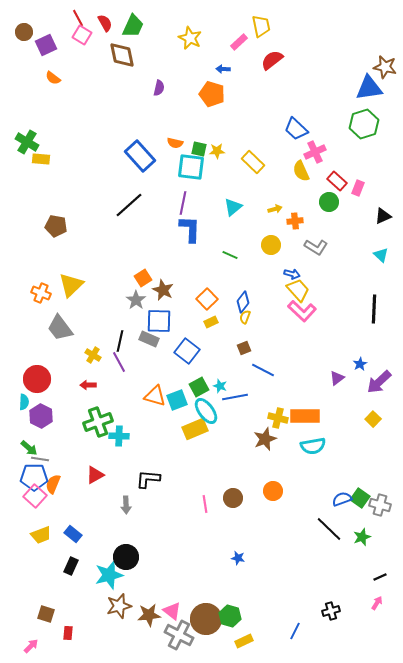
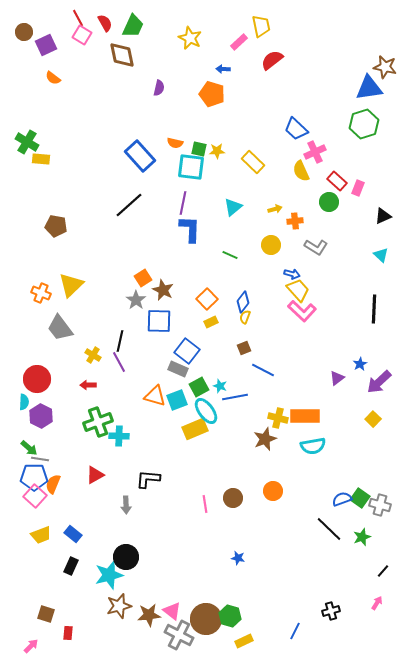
gray rectangle at (149, 339): moved 29 px right, 30 px down
black line at (380, 577): moved 3 px right, 6 px up; rotated 24 degrees counterclockwise
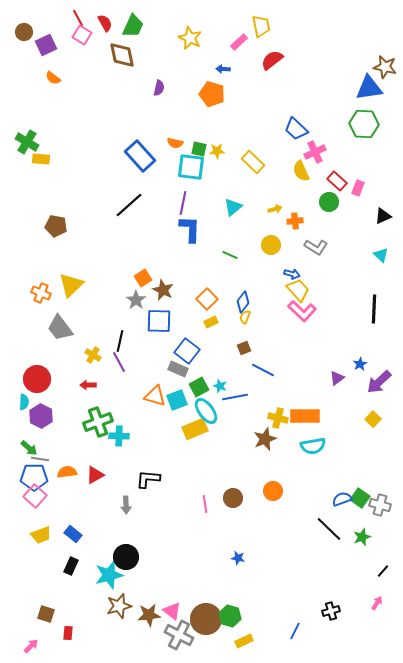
green hexagon at (364, 124): rotated 20 degrees clockwise
orange semicircle at (53, 484): moved 14 px right, 12 px up; rotated 60 degrees clockwise
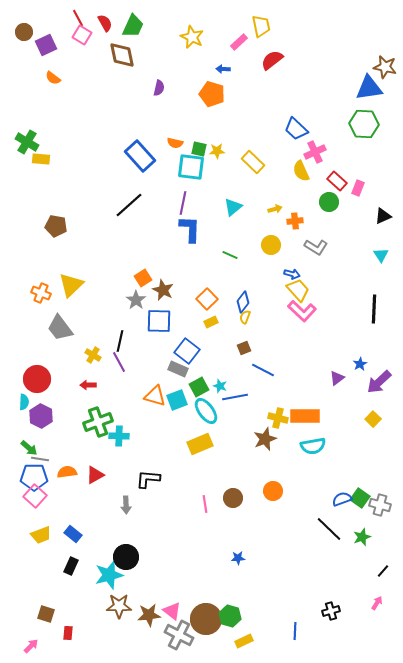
yellow star at (190, 38): moved 2 px right, 1 px up
cyan triangle at (381, 255): rotated 14 degrees clockwise
yellow rectangle at (195, 429): moved 5 px right, 15 px down
blue star at (238, 558): rotated 16 degrees counterclockwise
brown star at (119, 606): rotated 15 degrees clockwise
blue line at (295, 631): rotated 24 degrees counterclockwise
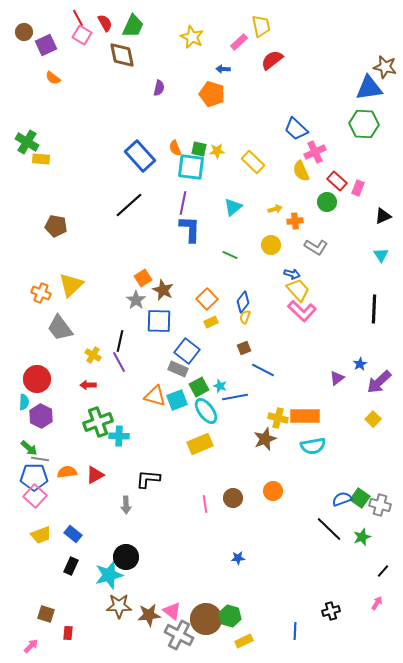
orange semicircle at (175, 143): moved 5 px down; rotated 56 degrees clockwise
green circle at (329, 202): moved 2 px left
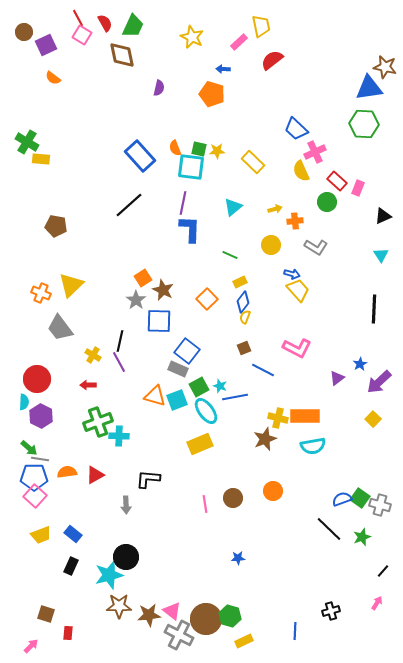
pink L-shape at (302, 311): moved 5 px left, 37 px down; rotated 16 degrees counterclockwise
yellow rectangle at (211, 322): moved 29 px right, 40 px up
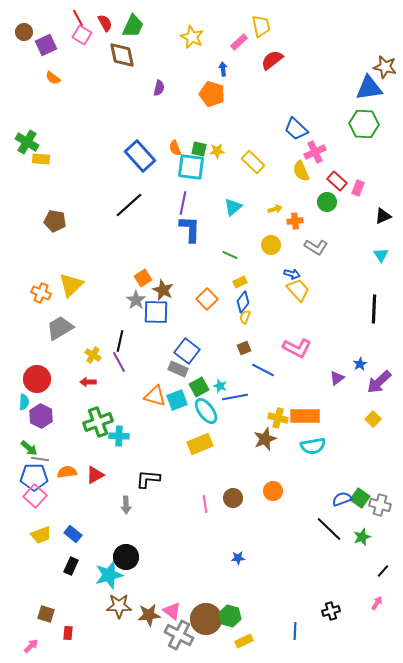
blue arrow at (223, 69): rotated 80 degrees clockwise
brown pentagon at (56, 226): moved 1 px left, 5 px up
blue square at (159, 321): moved 3 px left, 9 px up
gray trapezoid at (60, 328): rotated 96 degrees clockwise
red arrow at (88, 385): moved 3 px up
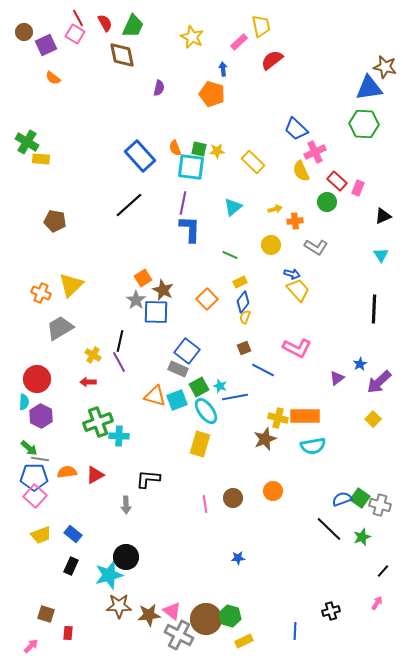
pink square at (82, 35): moved 7 px left, 1 px up
yellow rectangle at (200, 444): rotated 50 degrees counterclockwise
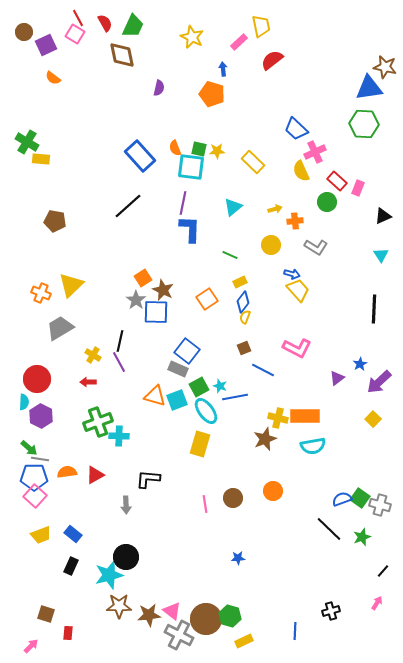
black line at (129, 205): moved 1 px left, 1 px down
orange square at (207, 299): rotated 10 degrees clockwise
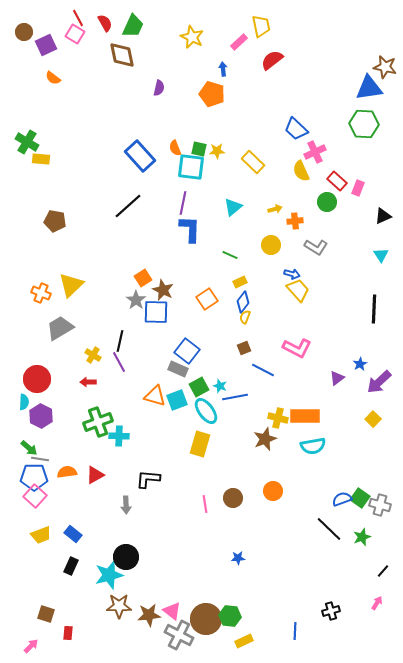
green hexagon at (230, 616): rotated 10 degrees counterclockwise
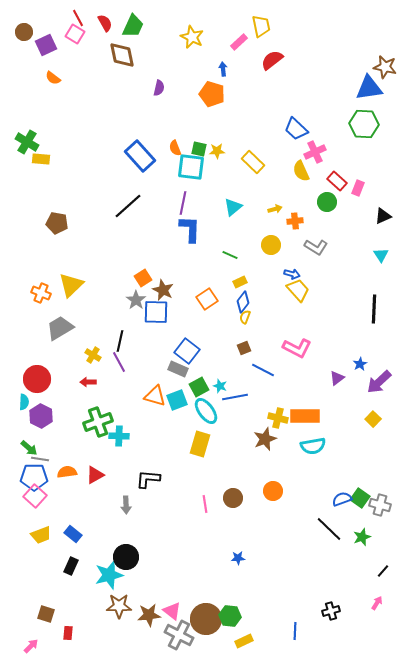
brown pentagon at (55, 221): moved 2 px right, 2 px down
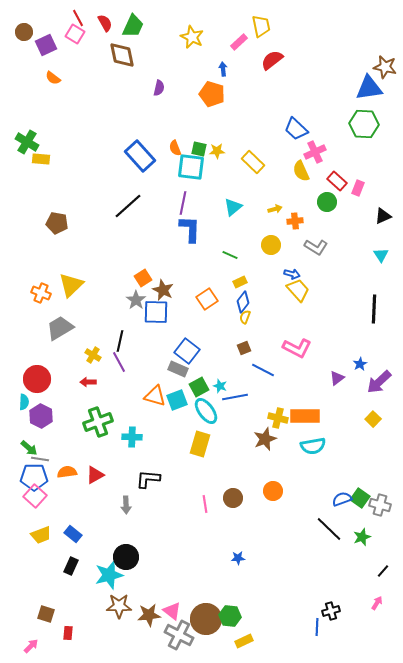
cyan cross at (119, 436): moved 13 px right, 1 px down
blue line at (295, 631): moved 22 px right, 4 px up
